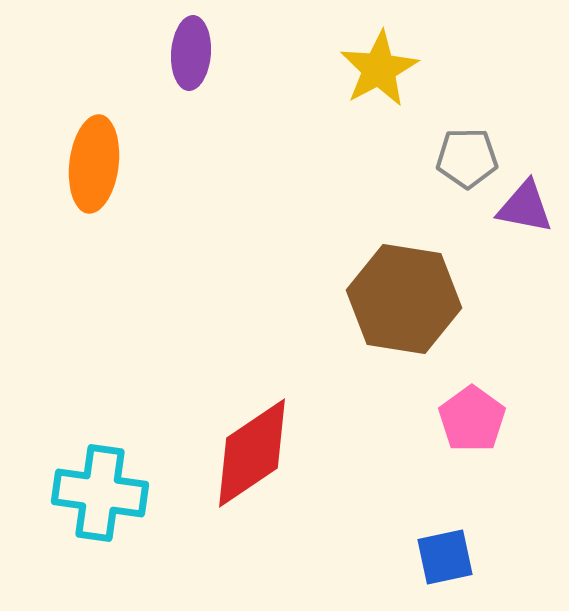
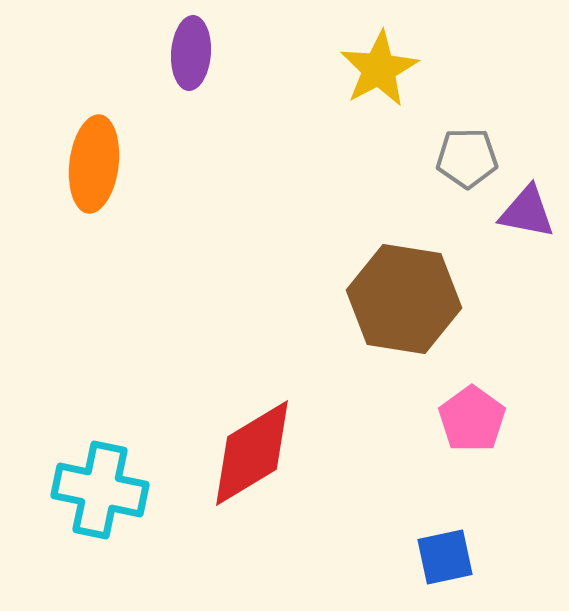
purple triangle: moved 2 px right, 5 px down
red diamond: rotated 3 degrees clockwise
cyan cross: moved 3 px up; rotated 4 degrees clockwise
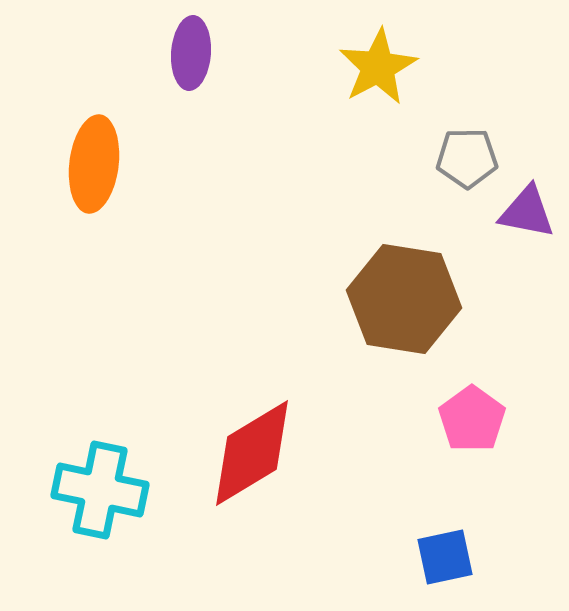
yellow star: moved 1 px left, 2 px up
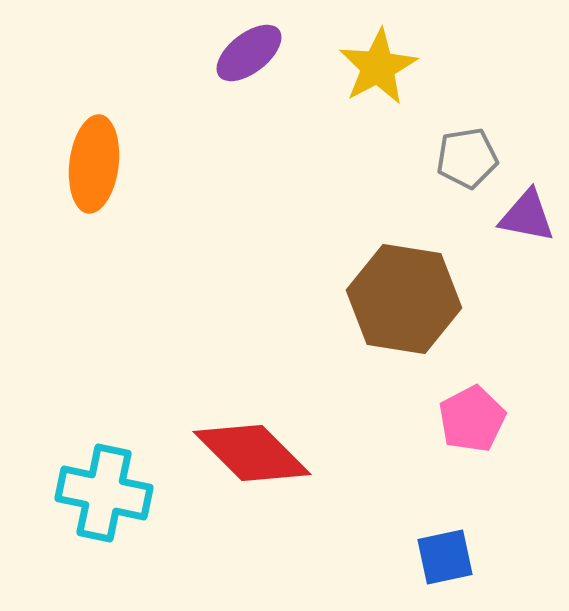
purple ellipse: moved 58 px right; rotated 48 degrees clockwise
gray pentagon: rotated 8 degrees counterclockwise
purple triangle: moved 4 px down
pink pentagon: rotated 8 degrees clockwise
red diamond: rotated 76 degrees clockwise
cyan cross: moved 4 px right, 3 px down
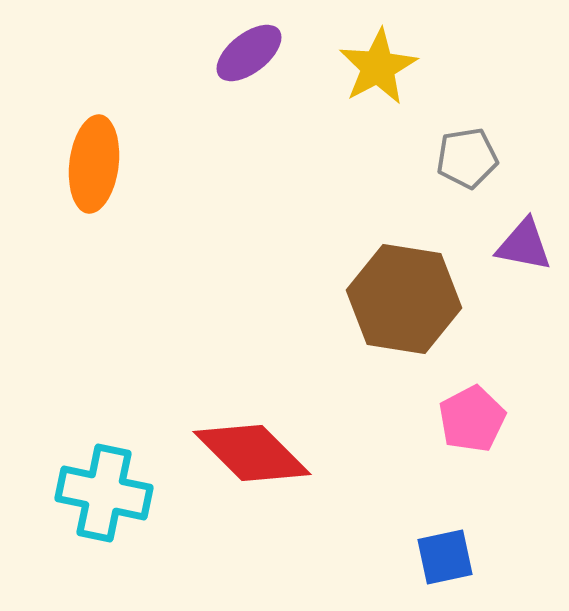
purple triangle: moved 3 px left, 29 px down
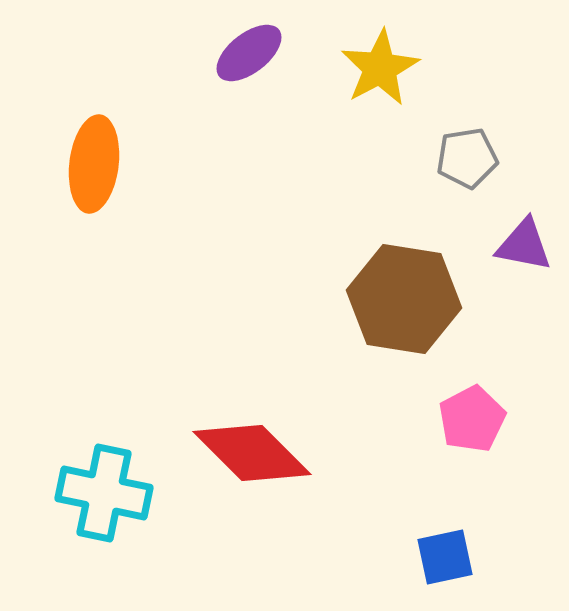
yellow star: moved 2 px right, 1 px down
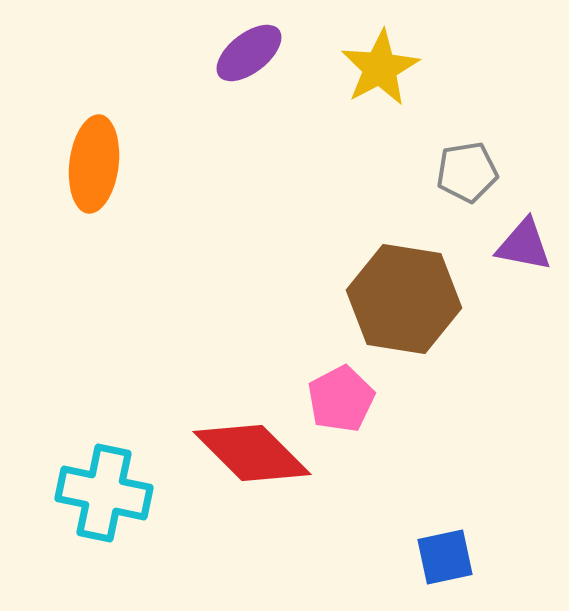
gray pentagon: moved 14 px down
pink pentagon: moved 131 px left, 20 px up
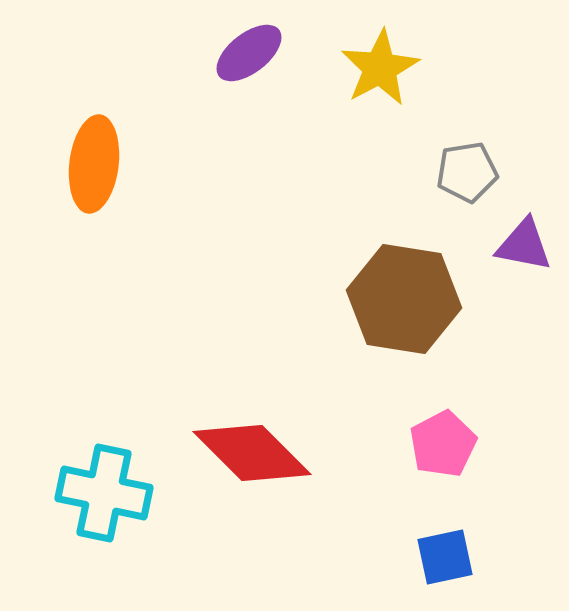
pink pentagon: moved 102 px right, 45 px down
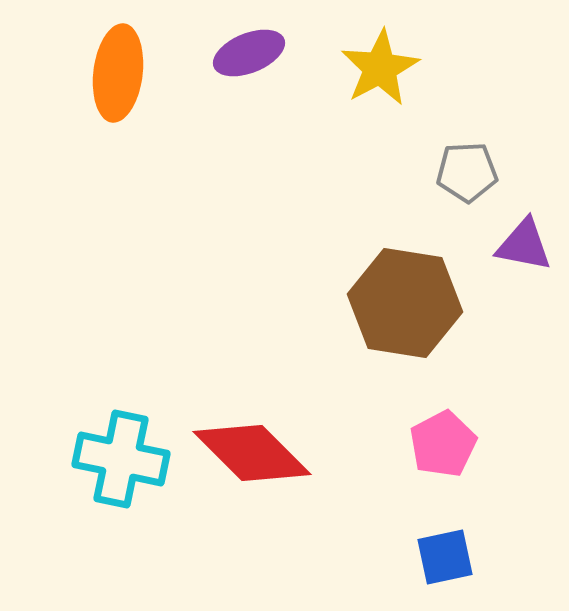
purple ellipse: rotated 16 degrees clockwise
orange ellipse: moved 24 px right, 91 px up
gray pentagon: rotated 6 degrees clockwise
brown hexagon: moved 1 px right, 4 px down
cyan cross: moved 17 px right, 34 px up
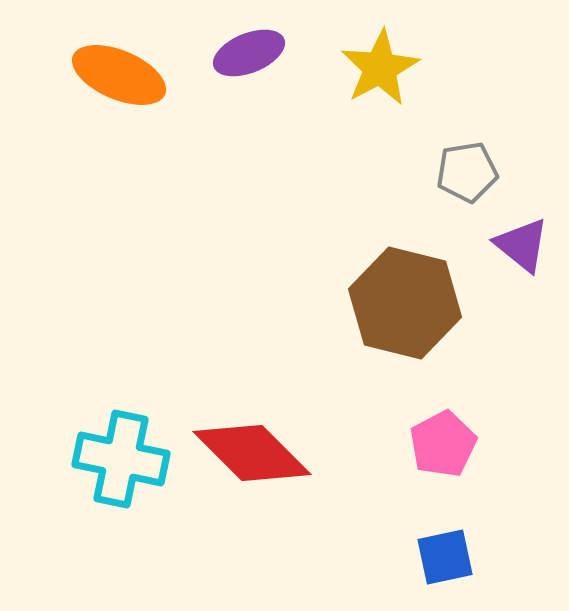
orange ellipse: moved 1 px right, 2 px down; rotated 74 degrees counterclockwise
gray pentagon: rotated 6 degrees counterclockwise
purple triangle: moved 2 px left; rotated 28 degrees clockwise
brown hexagon: rotated 5 degrees clockwise
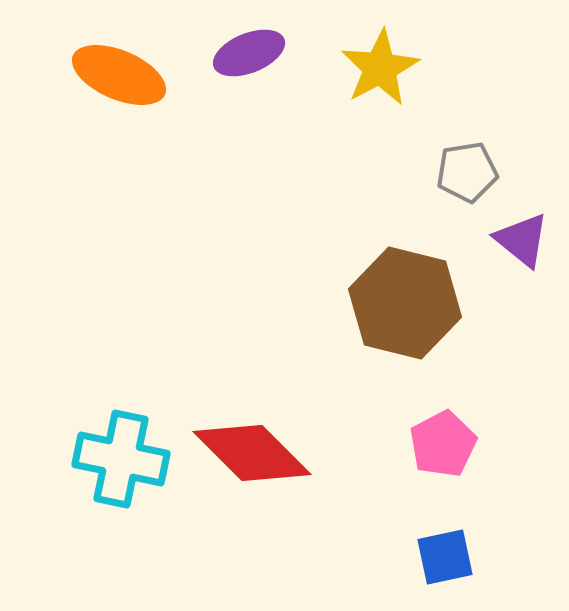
purple triangle: moved 5 px up
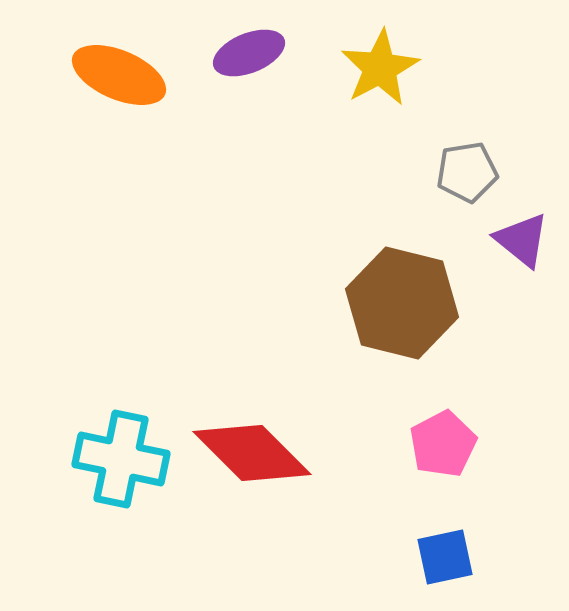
brown hexagon: moved 3 px left
